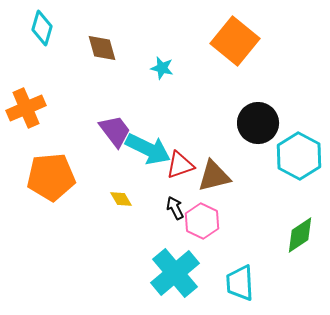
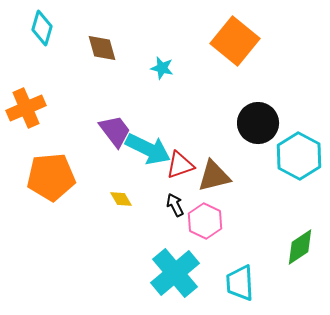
black arrow: moved 3 px up
pink hexagon: moved 3 px right
green diamond: moved 12 px down
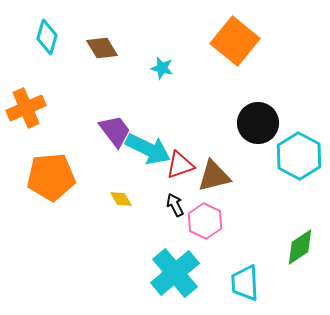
cyan diamond: moved 5 px right, 9 px down
brown diamond: rotated 16 degrees counterclockwise
cyan trapezoid: moved 5 px right
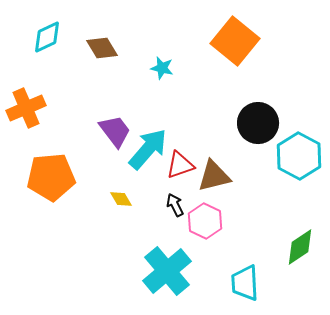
cyan diamond: rotated 48 degrees clockwise
cyan arrow: rotated 75 degrees counterclockwise
cyan cross: moved 8 px left, 2 px up
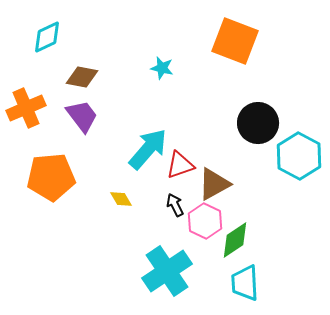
orange square: rotated 18 degrees counterclockwise
brown diamond: moved 20 px left, 29 px down; rotated 48 degrees counterclockwise
purple trapezoid: moved 33 px left, 15 px up
brown triangle: moved 8 px down; rotated 15 degrees counterclockwise
green diamond: moved 65 px left, 7 px up
cyan cross: rotated 6 degrees clockwise
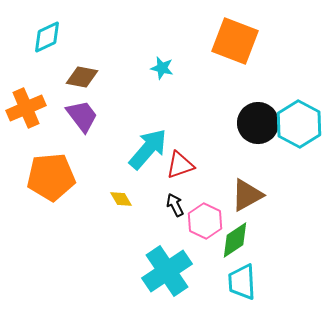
cyan hexagon: moved 32 px up
brown triangle: moved 33 px right, 11 px down
cyan trapezoid: moved 3 px left, 1 px up
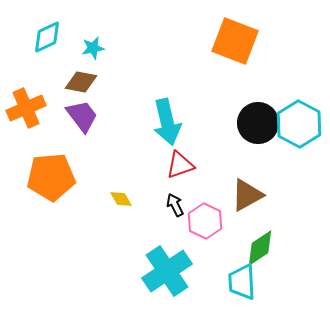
cyan star: moved 69 px left, 20 px up; rotated 25 degrees counterclockwise
brown diamond: moved 1 px left, 5 px down
cyan arrow: moved 19 px right, 27 px up; rotated 126 degrees clockwise
green diamond: moved 25 px right, 8 px down
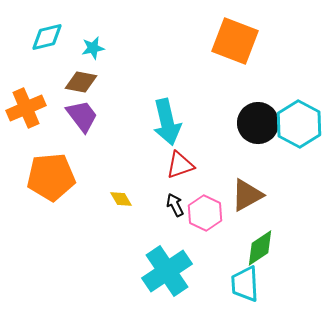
cyan diamond: rotated 12 degrees clockwise
pink hexagon: moved 8 px up
cyan trapezoid: moved 3 px right, 2 px down
